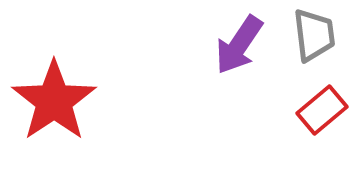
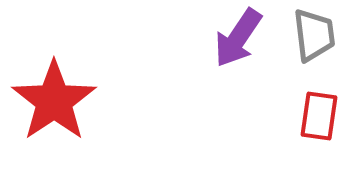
purple arrow: moved 1 px left, 7 px up
red rectangle: moved 3 px left, 6 px down; rotated 42 degrees counterclockwise
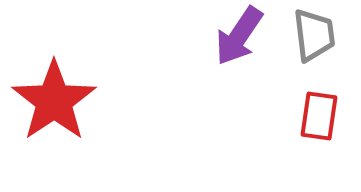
purple arrow: moved 1 px right, 2 px up
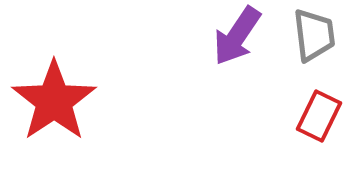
purple arrow: moved 2 px left
red rectangle: rotated 18 degrees clockwise
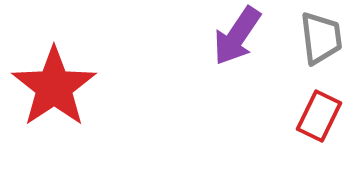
gray trapezoid: moved 7 px right, 3 px down
red star: moved 14 px up
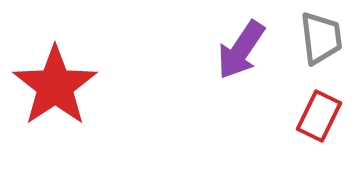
purple arrow: moved 4 px right, 14 px down
red star: moved 1 px right, 1 px up
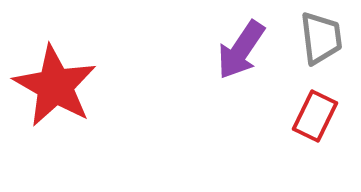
red star: rotated 8 degrees counterclockwise
red rectangle: moved 4 px left
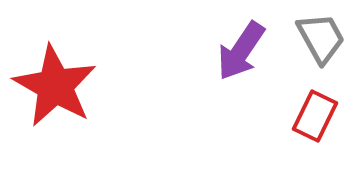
gray trapezoid: rotated 22 degrees counterclockwise
purple arrow: moved 1 px down
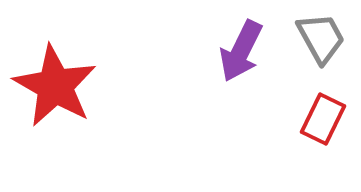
purple arrow: rotated 8 degrees counterclockwise
red rectangle: moved 8 px right, 3 px down
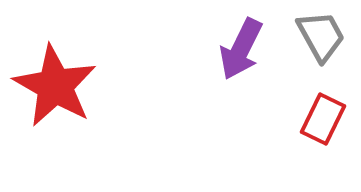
gray trapezoid: moved 2 px up
purple arrow: moved 2 px up
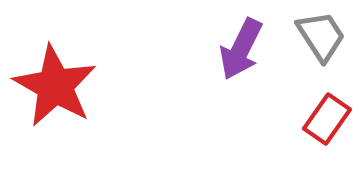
gray trapezoid: rotated 4 degrees counterclockwise
red rectangle: moved 4 px right; rotated 9 degrees clockwise
